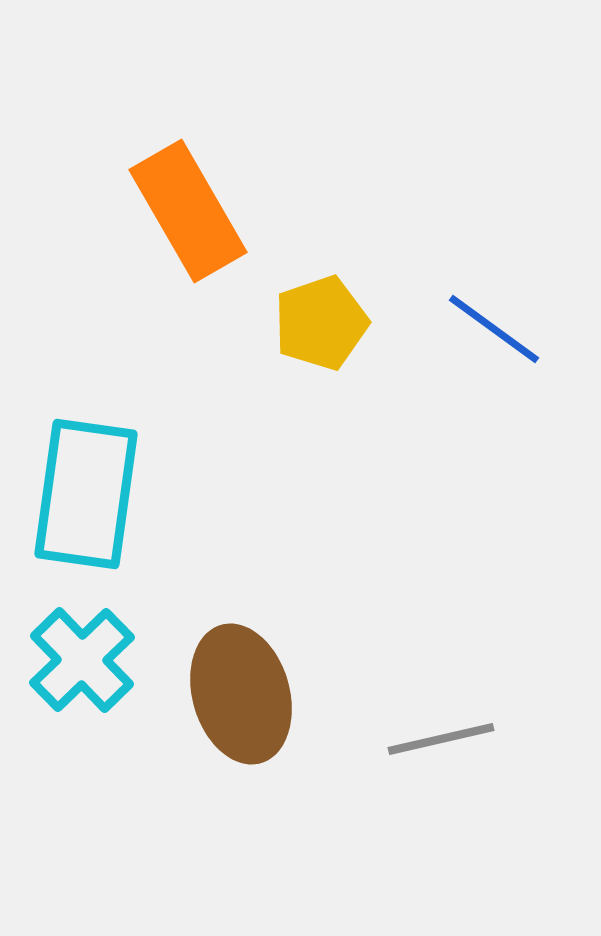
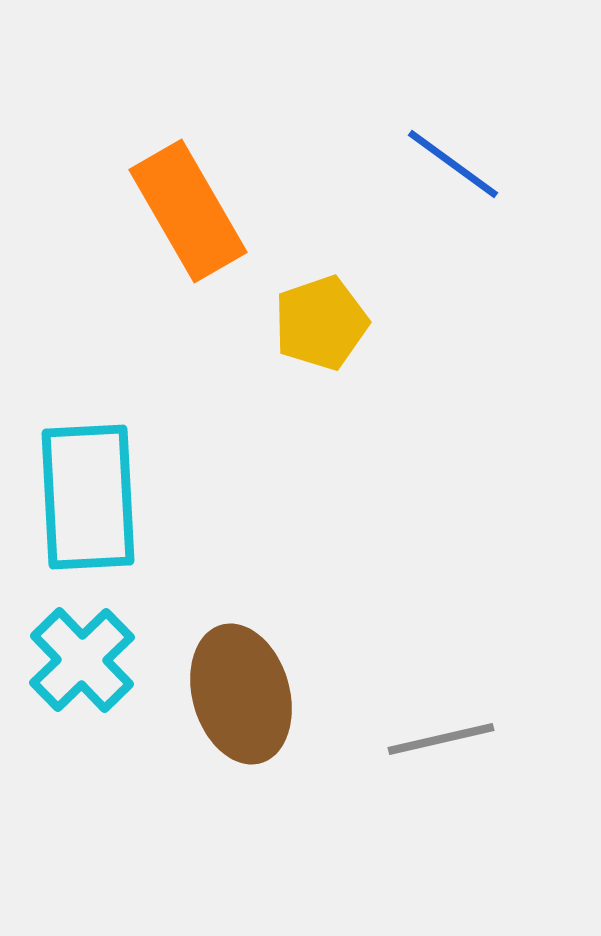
blue line: moved 41 px left, 165 px up
cyan rectangle: moved 2 px right, 3 px down; rotated 11 degrees counterclockwise
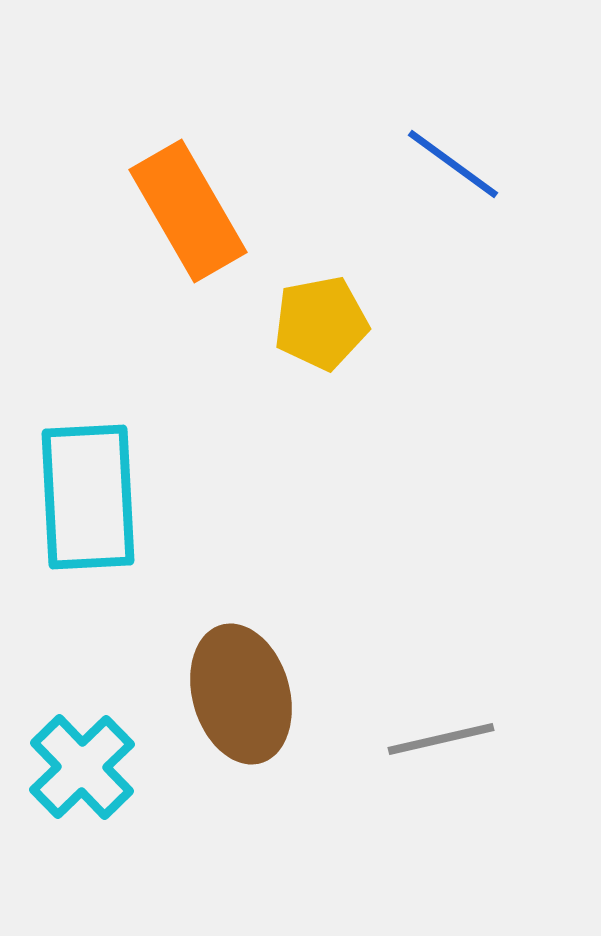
yellow pentagon: rotated 8 degrees clockwise
cyan cross: moved 107 px down
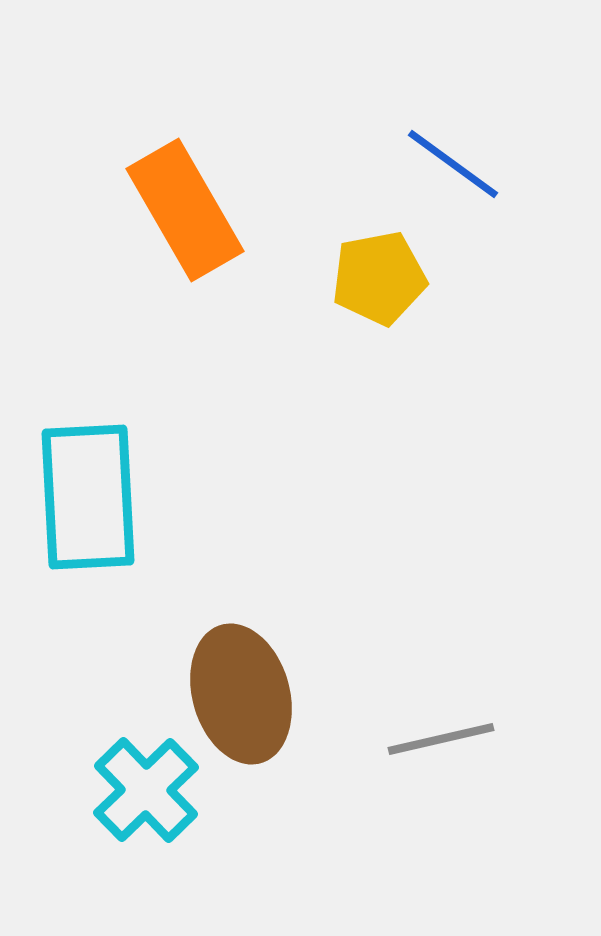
orange rectangle: moved 3 px left, 1 px up
yellow pentagon: moved 58 px right, 45 px up
cyan cross: moved 64 px right, 23 px down
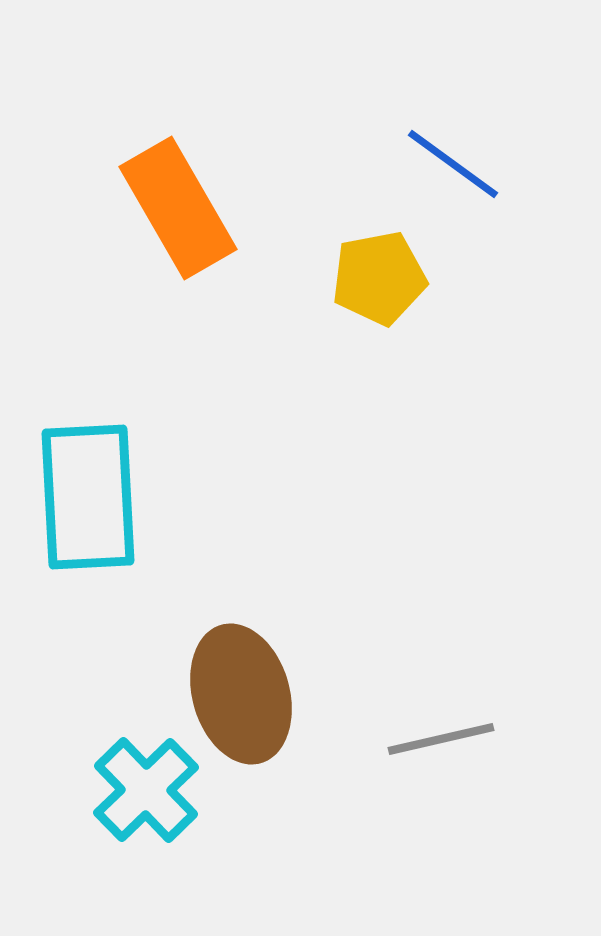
orange rectangle: moved 7 px left, 2 px up
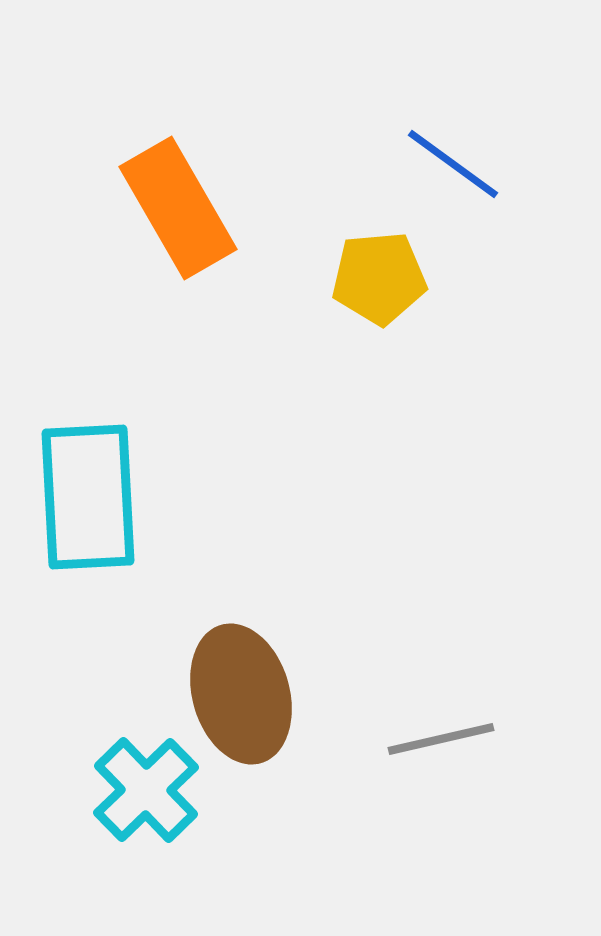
yellow pentagon: rotated 6 degrees clockwise
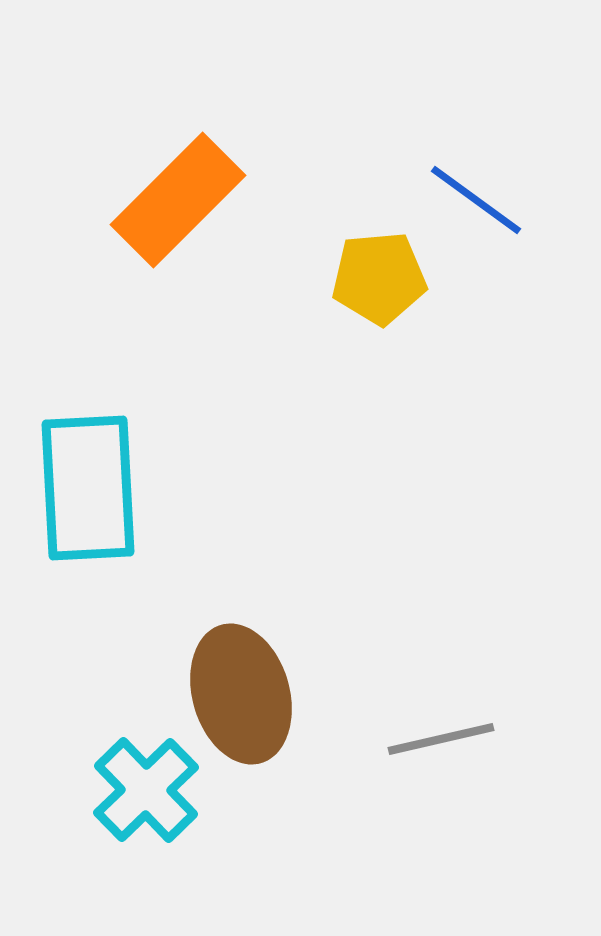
blue line: moved 23 px right, 36 px down
orange rectangle: moved 8 px up; rotated 75 degrees clockwise
cyan rectangle: moved 9 px up
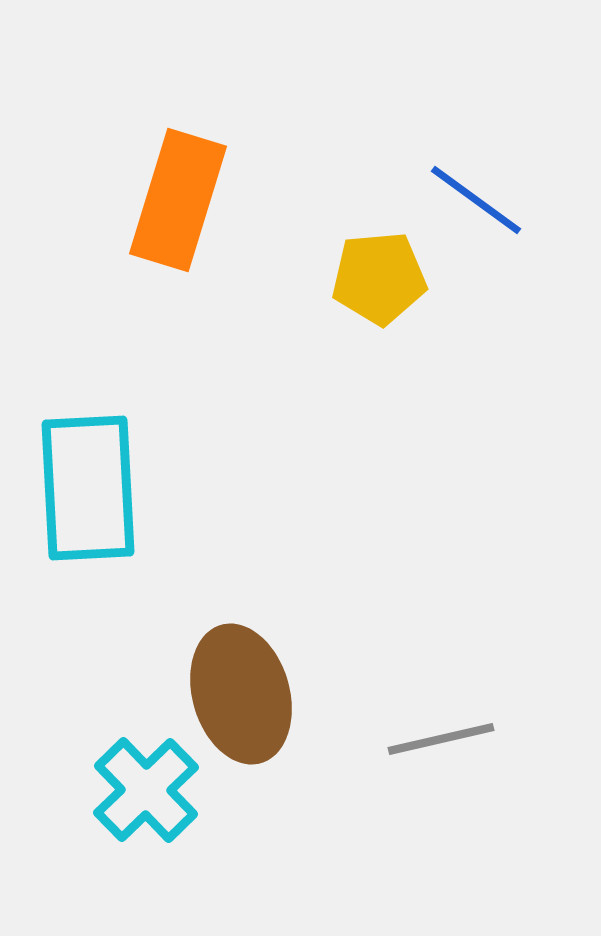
orange rectangle: rotated 28 degrees counterclockwise
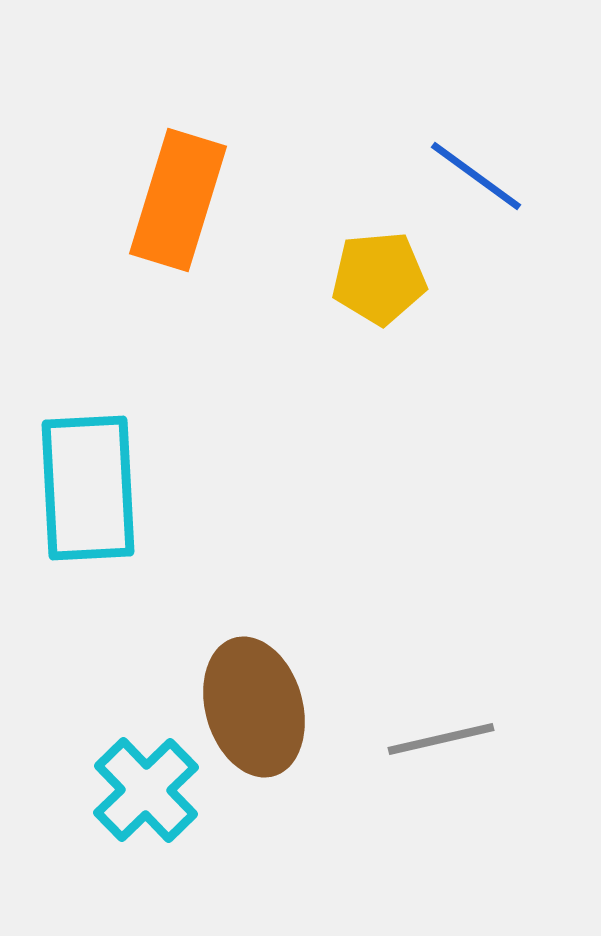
blue line: moved 24 px up
brown ellipse: moved 13 px right, 13 px down
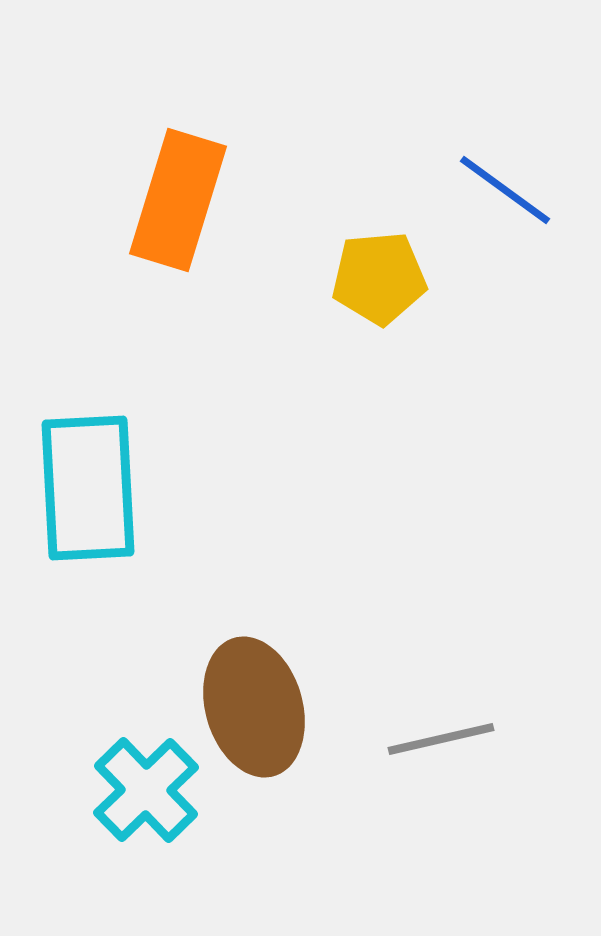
blue line: moved 29 px right, 14 px down
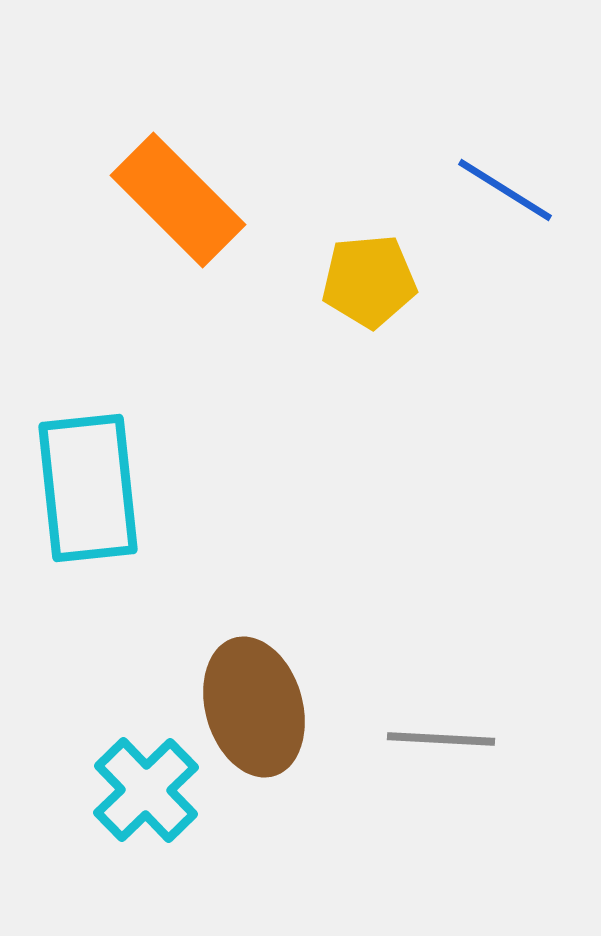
blue line: rotated 4 degrees counterclockwise
orange rectangle: rotated 62 degrees counterclockwise
yellow pentagon: moved 10 px left, 3 px down
cyan rectangle: rotated 3 degrees counterclockwise
gray line: rotated 16 degrees clockwise
